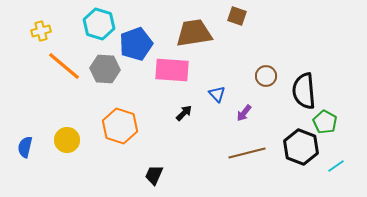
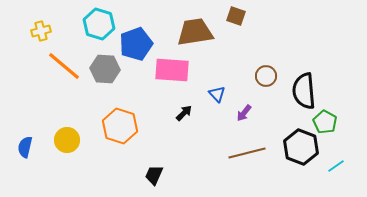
brown square: moved 1 px left
brown trapezoid: moved 1 px right, 1 px up
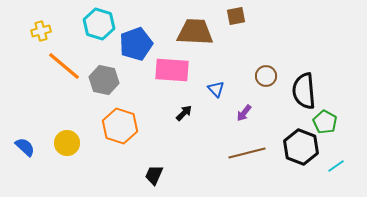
brown square: rotated 30 degrees counterclockwise
brown trapezoid: rotated 12 degrees clockwise
gray hexagon: moved 1 px left, 11 px down; rotated 8 degrees clockwise
blue triangle: moved 1 px left, 5 px up
yellow circle: moved 3 px down
blue semicircle: rotated 120 degrees clockwise
